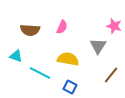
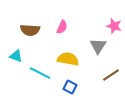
brown line: rotated 18 degrees clockwise
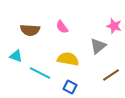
pink semicircle: rotated 120 degrees clockwise
gray triangle: rotated 18 degrees clockwise
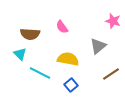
pink star: moved 1 px left, 5 px up
brown semicircle: moved 4 px down
cyan triangle: moved 4 px right, 2 px up; rotated 24 degrees clockwise
brown line: moved 1 px up
blue square: moved 1 px right, 2 px up; rotated 24 degrees clockwise
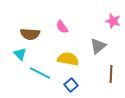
brown line: rotated 54 degrees counterclockwise
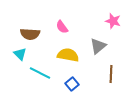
yellow semicircle: moved 4 px up
blue square: moved 1 px right, 1 px up
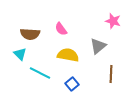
pink semicircle: moved 1 px left, 2 px down
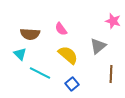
yellow semicircle: rotated 30 degrees clockwise
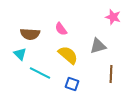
pink star: moved 4 px up
gray triangle: rotated 24 degrees clockwise
blue square: rotated 32 degrees counterclockwise
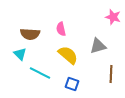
pink semicircle: rotated 24 degrees clockwise
